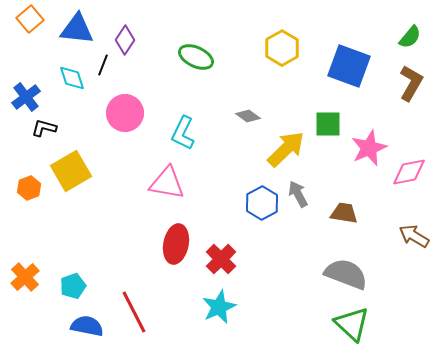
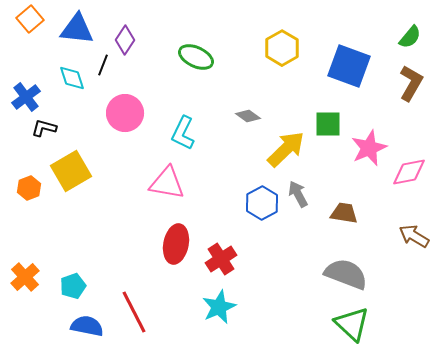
red cross: rotated 12 degrees clockwise
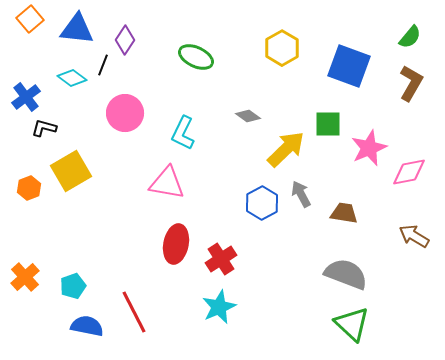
cyan diamond: rotated 36 degrees counterclockwise
gray arrow: moved 3 px right
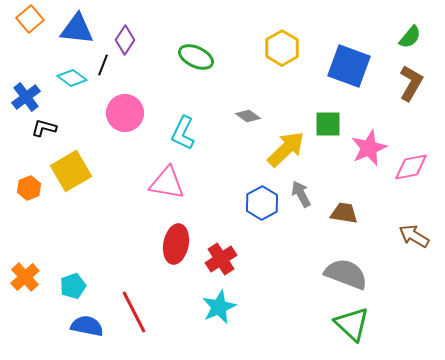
pink diamond: moved 2 px right, 5 px up
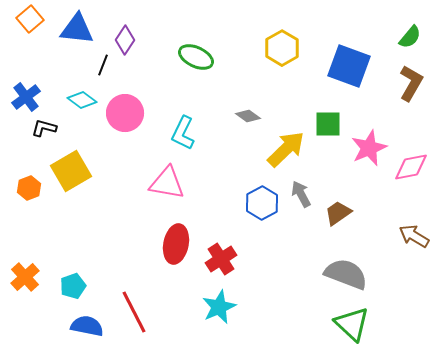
cyan diamond: moved 10 px right, 22 px down
brown trapezoid: moved 6 px left; rotated 44 degrees counterclockwise
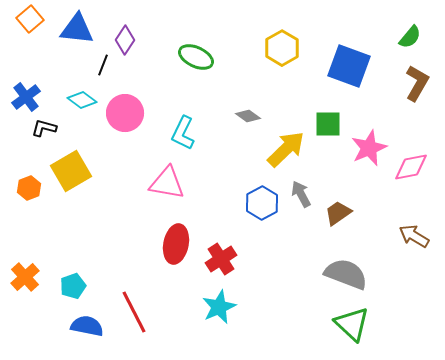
brown L-shape: moved 6 px right
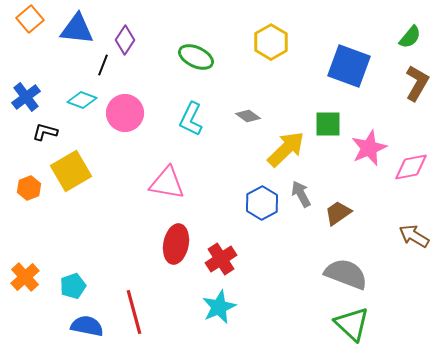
yellow hexagon: moved 11 px left, 6 px up
cyan diamond: rotated 16 degrees counterclockwise
black L-shape: moved 1 px right, 4 px down
cyan L-shape: moved 8 px right, 14 px up
red line: rotated 12 degrees clockwise
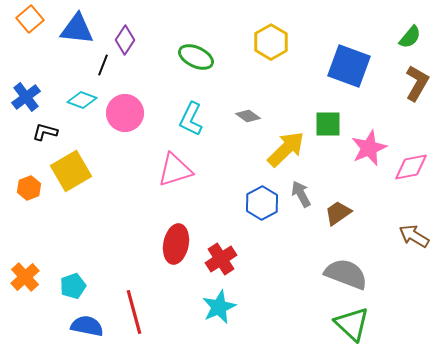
pink triangle: moved 8 px right, 13 px up; rotated 27 degrees counterclockwise
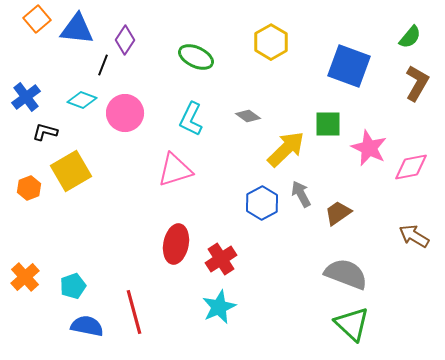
orange square: moved 7 px right
pink star: rotated 24 degrees counterclockwise
